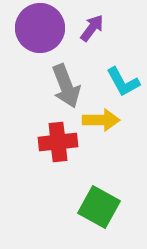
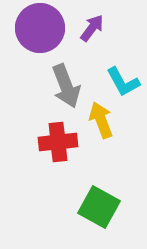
yellow arrow: rotated 111 degrees counterclockwise
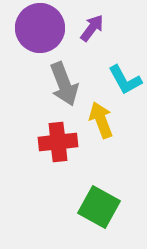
cyan L-shape: moved 2 px right, 2 px up
gray arrow: moved 2 px left, 2 px up
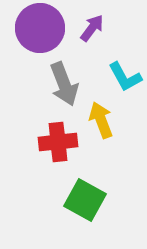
cyan L-shape: moved 3 px up
green square: moved 14 px left, 7 px up
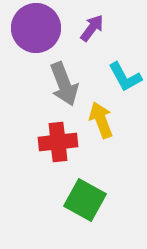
purple circle: moved 4 px left
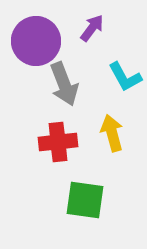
purple circle: moved 13 px down
yellow arrow: moved 11 px right, 13 px down; rotated 6 degrees clockwise
green square: rotated 21 degrees counterclockwise
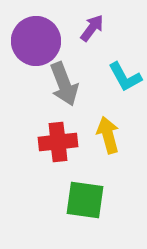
yellow arrow: moved 4 px left, 2 px down
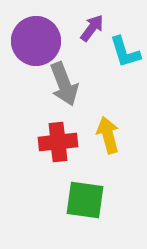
cyan L-shape: moved 25 px up; rotated 12 degrees clockwise
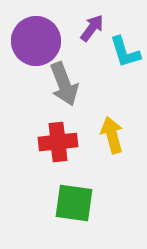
yellow arrow: moved 4 px right
green square: moved 11 px left, 3 px down
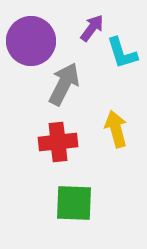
purple circle: moved 5 px left
cyan L-shape: moved 3 px left, 1 px down
gray arrow: rotated 132 degrees counterclockwise
yellow arrow: moved 4 px right, 6 px up
green square: rotated 6 degrees counterclockwise
